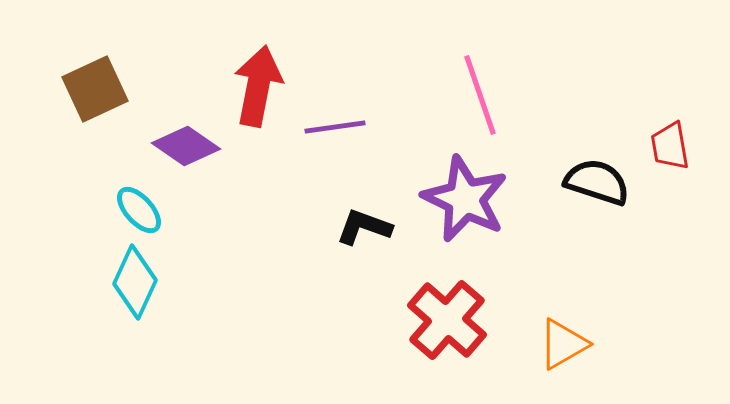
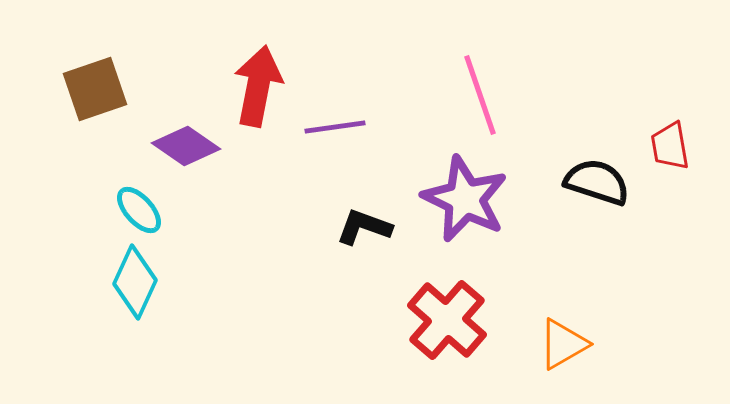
brown square: rotated 6 degrees clockwise
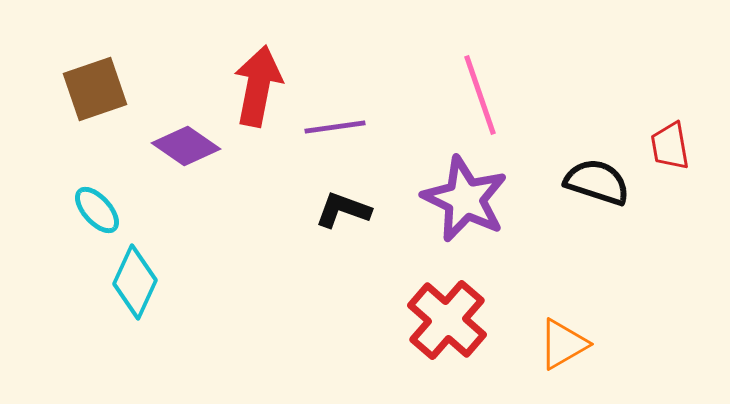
cyan ellipse: moved 42 px left
black L-shape: moved 21 px left, 17 px up
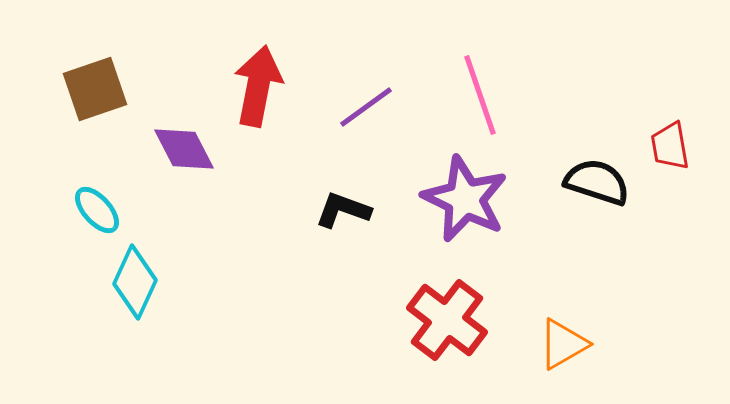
purple line: moved 31 px right, 20 px up; rotated 28 degrees counterclockwise
purple diamond: moved 2 px left, 3 px down; rotated 28 degrees clockwise
red cross: rotated 4 degrees counterclockwise
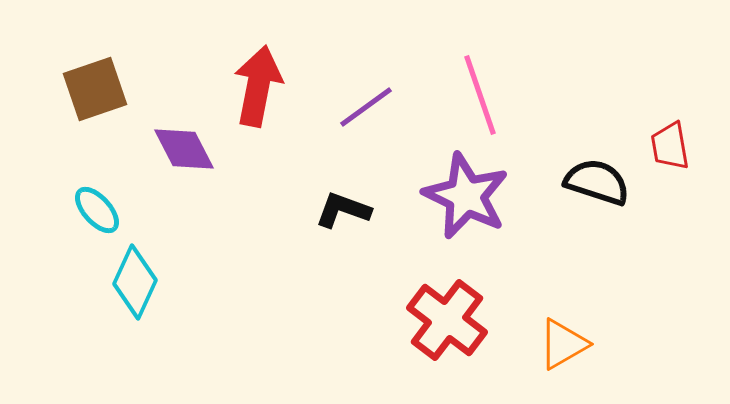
purple star: moved 1 px right, 3 px up
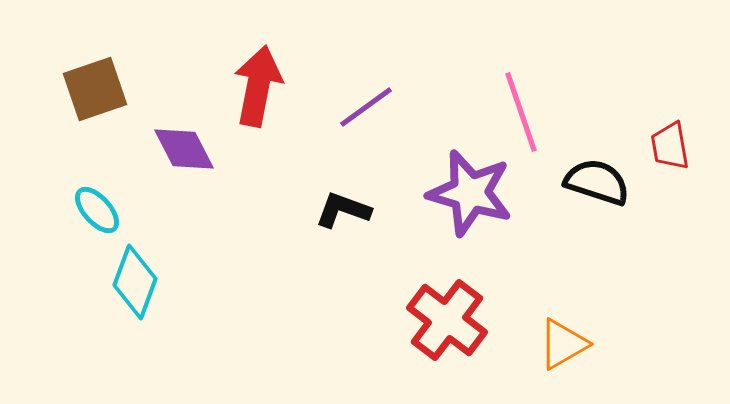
pink line: moved 41 px right, 17 px down
purple star: moved 4 px right, 3 px up; rotated 10 degrees counterclockwise
cyan diamond: rotated 4 degrees counterclockwise
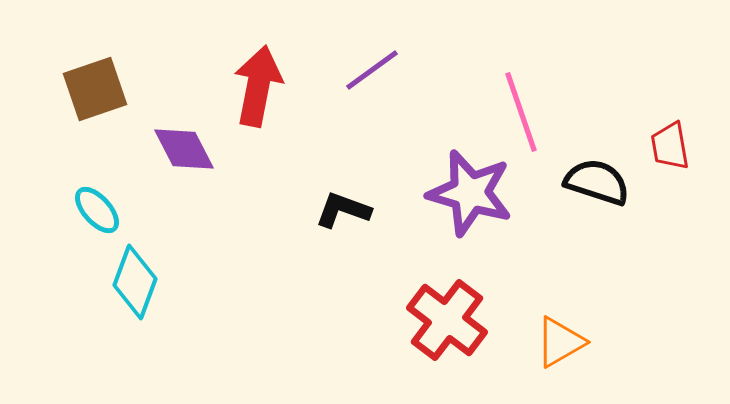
purple line: moved 6 px right, 37 px up
orange triangle: moved 3 px left, 2 px up
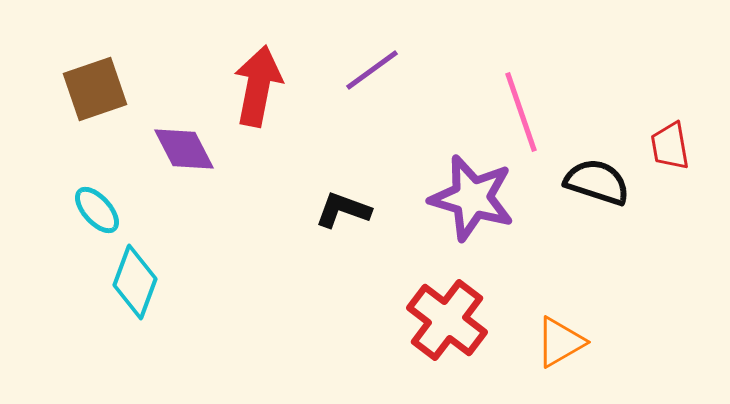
purple star: moved 2 px right, 5 px down
